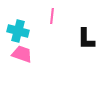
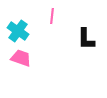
cyan cross: rotated 20 degrees clockwise
pink trapezoid: moved 1 px left, 4 px down
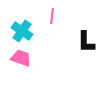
cyan cross: moved 4 px right
black L-shape: moved 3 px down
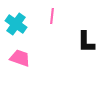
cyan cross: moved 6 px left, 7 px up
pink trapezoid: moved 1 px left
